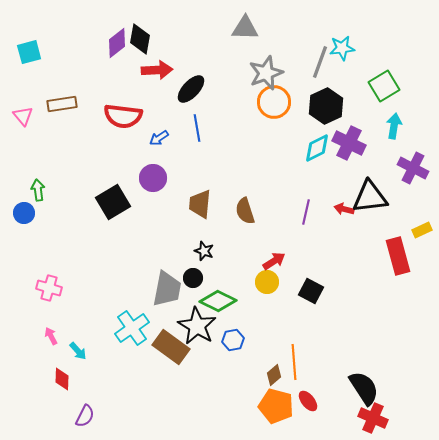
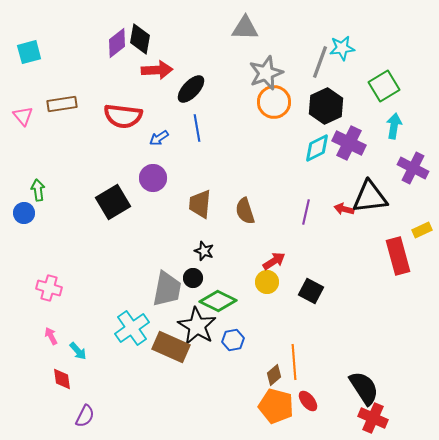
brown rectangle at (171, 347): rotated 12 degrees counterclockwise
red diamond at (62, 379): rotated 10 degrees counterclockwise
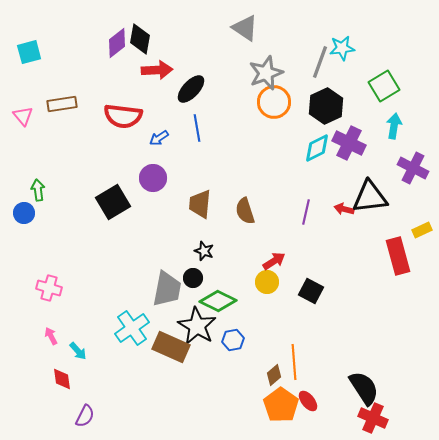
gray triangle at (245, 28): rotated 32 degrees clockwise
orange pentagon at (276, 406): moved 5 px right, 1 px up; rotated 20 degrees clockwise
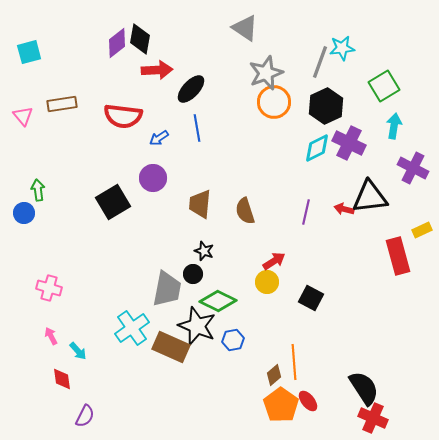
black circle at (193, 278): moved 4 px up
black square at (311, 291): moved 7 px down
black star at (197, 326): rotated 9 degrees counterclockwise
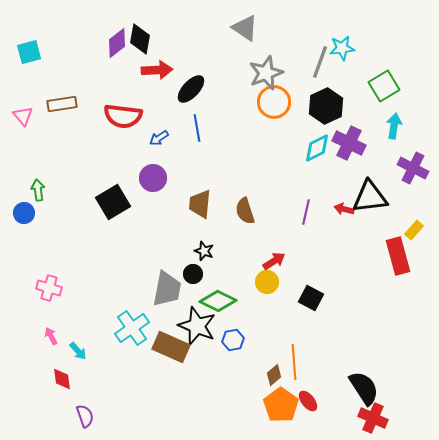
yellow rectangle at (422, 230): moved 8 px left; rotated 24 degrees counterclockwise
purple semicircle at (85, 416): rotated 45 degrees counterclockwise
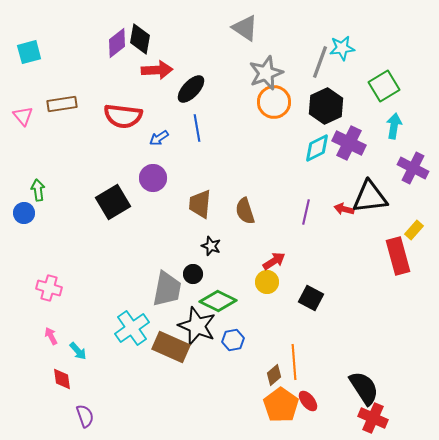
black star at (204, 251): moved 7 px right, 5 px up
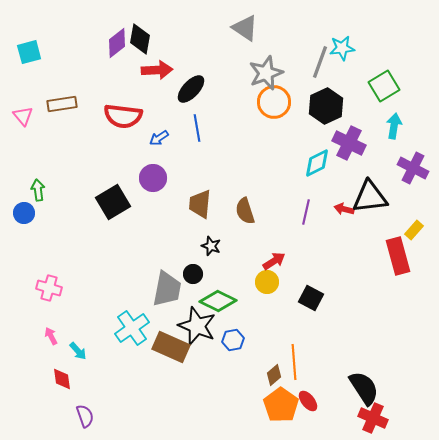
cyan diamond at (317, 148): moved 15 px down
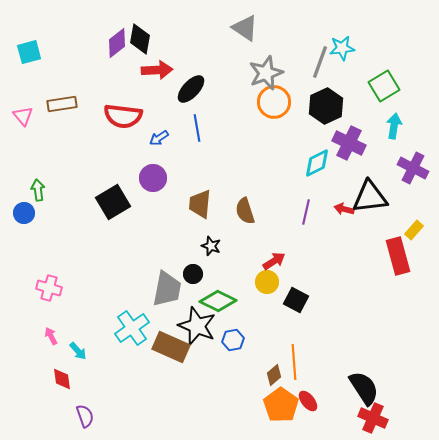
black square at (311, 298): moved 15 px left, 2 px down
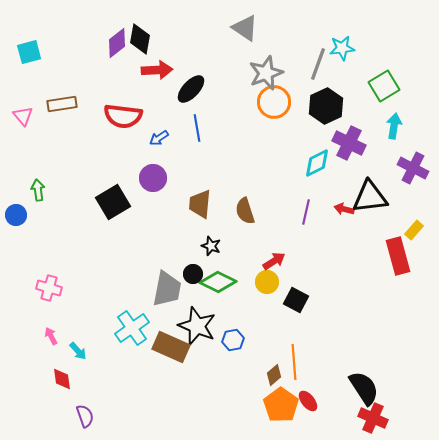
gray line at (320, 62): moved 2 px left, 2 px down
blue circle at (24, 213): moved 8 px left, 2 px down
green diamond at (218, 301): moved 19 px up
